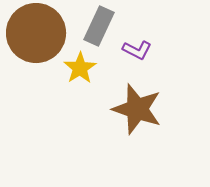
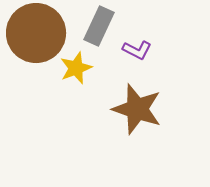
yellow star: moved 4 px left; rotated 12 degrees clockwise
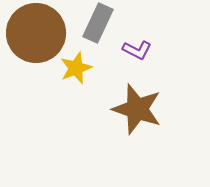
gray rectangle: moved 1 px left, 3 px up
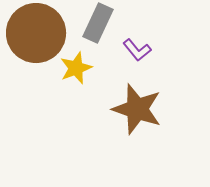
purple L-shape: rotated 24 degrees clockwise
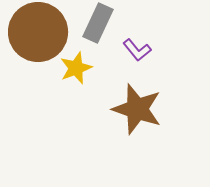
brown circle: moved 2 px right, 1 px up
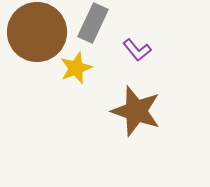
gray rectangle: moved 5 px left
brown circle: moved 1 px left
brown star: moved 1 px left, 2 px down
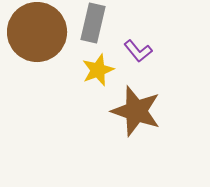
gray rectangle: rotated 12 degrees counterclockwise
purple L-shape: moved 1 px right, 1 px down
yellow star: moved 22 px right, 2 px down
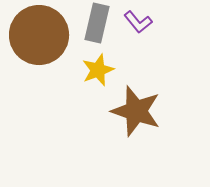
gray rectangle: moved 4 px right
brown circle: moved 2 px right, 3 px down
purple L-shape: moved 29 px up
